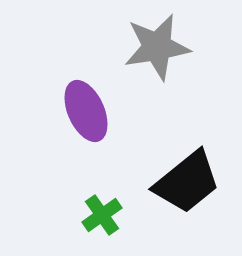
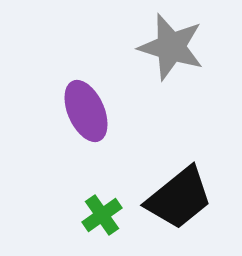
gray star: moved 14 px right; rotated 26 degrees clockwise
black trapezoid: moved 8 px left, 16 px down
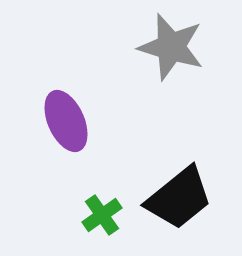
purple ellipse: moved 20 px left, 10 px down
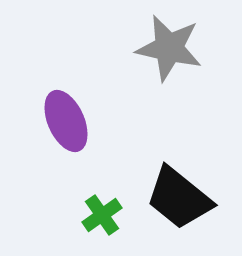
gray star: moved 2 px left, 1 px down; rotated 4 degrees counterclockwise
black trapezoid: rotated 78 degrees clockwise
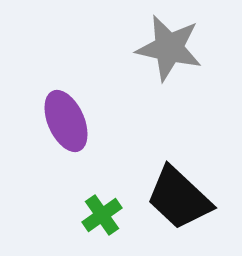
black trapezoid: rotated 4 degrees clockwise
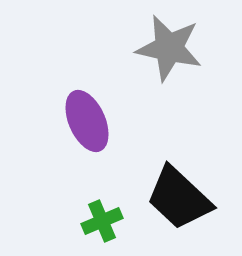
purple ellipse: moved 21 px right
green cross: moved 6 px down; rotated 12 degrees clockwise
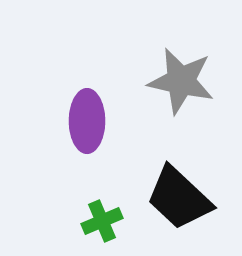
gray star: moved 12 px right, 33 px down
purple ellipse: rotated 24 degrees clockwise
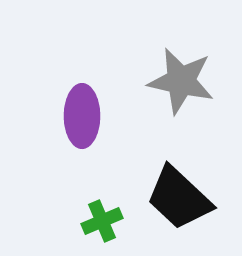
purple ellipse: moved 5 px left, 5 px up
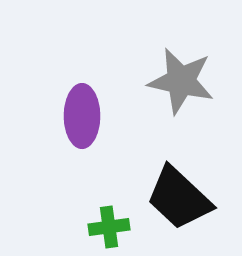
green cross: moved 7 px right, 6 px down; rotated 15 degrees clockwise
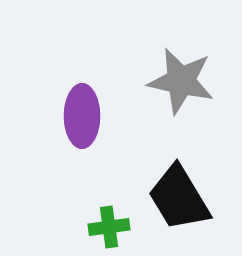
black trapezoid: rotated 16 degrees clockwise
